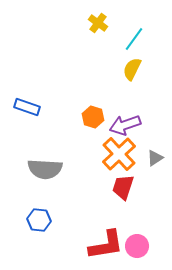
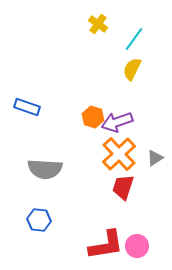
yellow cross: moved 1 px down
purple arrow: moved 8 px left, 3 px up
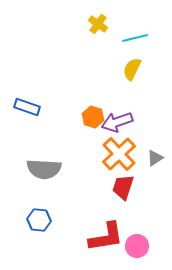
cyan line: moved 1 px right, 1 px up; rotated 40 degrees clockwise
gray semicircle: moved 1 px left
red L-shape: moved 8 px up
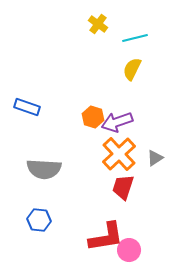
pink circle: moved 8 px left, 4 px down
